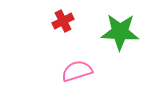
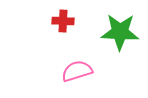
red cross: rotated 30 degrees clockwise
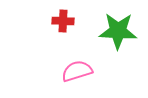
green star: moved 2 px left, 1 px up
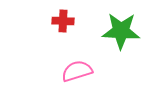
green star: moved 3 px right
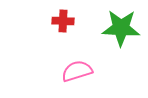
green star: moved 3 px up
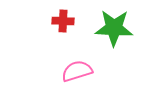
green star: moved 7 px left
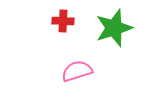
green star: rotated 21 degrees counterclockwise
